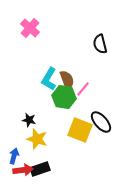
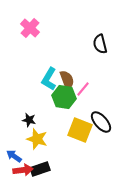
blue arrow: rotated 70 degrees counterclockwise
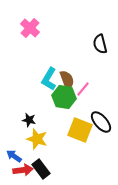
black rectangle: moved 1 px right; rotated 72 degrees clockwise
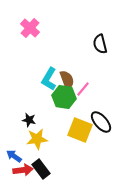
yellow star: rotated 25 degrees counterclockwise
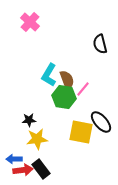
pink cross: moved 6 px up
cyan L-shape: moved 4 px up
black star: rotated 16 degrees counterclockwise
yellow square: moved 1 px right, 2 px down; rotated 10 degrees counterclockwise
blue arrow: moved 3 px down; rotated 35 degrees counterclockwise
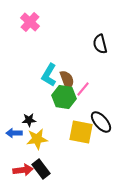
blue arrow: moved 26 px up
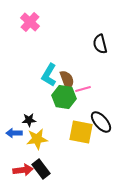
pink line: rotated 35 degrees clockwise
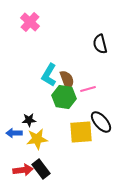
pink line: moved 5 px right
yellow square: rotated 15 degrees counterclockwise
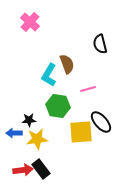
brown semicircle: moved 16 px up
green hexagon: moved 6 px left, 9 px down
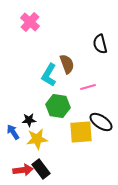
pink line: moved 2 px up
black ellipse: rotated 15 degrees counterclockwise
blue arrow: moved 1 px left, 1 px up; rotated 56 degrees clockwise
